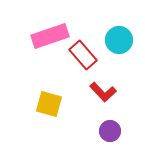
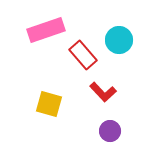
pink rectangle: moved 4 px left, 6 px up
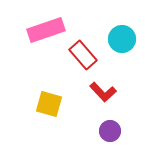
cyan circle: moved 3 px right, 1 px up
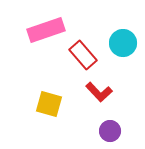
cyan circle: moved 1 px right, 4 px down
red L-shape: moved 4 px left
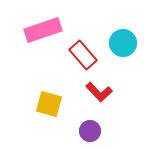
pink rectangle: moved 3 px left
purple circle: moved 20 px left
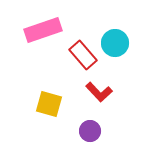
cyan circle: moved 8 px left
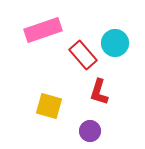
red L-shape: rotated 60 degrees clockwise
yellow square: moved 2 px down
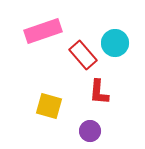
pink rectangle: moved 1 px down
red L-shape: rotated 12 degrees counterclockwise
